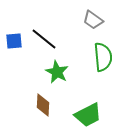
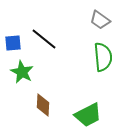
gray trapezoid: moved 7 px right
blue square: moved 1 px left, 2 px down
green star: moved 35 px left
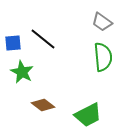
gray trapezoid: moved 2 px right, 2 px down
black line: moved 1 px left
brown diamond: rotated 55 degrees counterclockwise
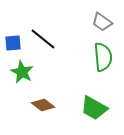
green trapezoid: moved 6 px right, 7 px up; rotated 56 degrees clockwise
